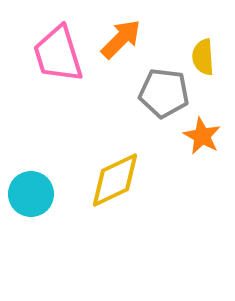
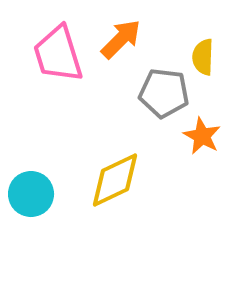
yellow semicircle: rotated 6 degrees clockwise
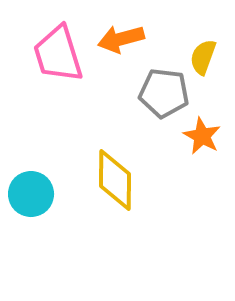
orange arrow: rotated 150 degrees counterclockwise
yellow semicircle: rotated 18 degrees clockwise
yellow diamond: rotated 64 degrees counterclockwise
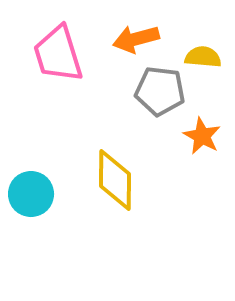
orange arrow: moved 15 px right
yellow semicircle: rotated 75 degrees clockwise
gray pentagon: moved 4 px left, 2 px up
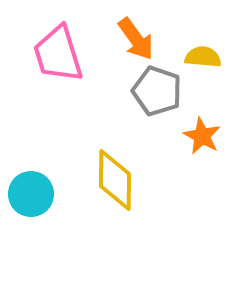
orange arrow: rotated 111 degrees counterclockwise
gray pentagon: moved 3 px left; rotated 12 degrees clockwise
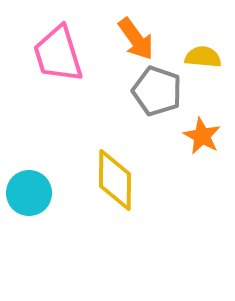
cyan circle: moved 2 px left, 1 px up
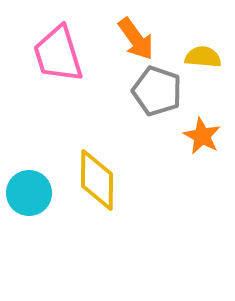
yellow diamond: moved 18 px left
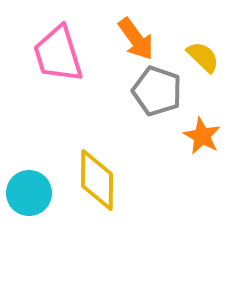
yellow semicircle: rotated 39 degrees clockwise
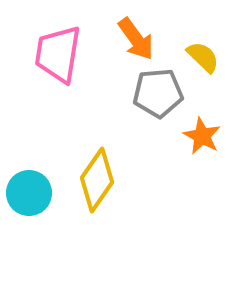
pink trapezoid: rotated 26 degrees clockwise
gray pentagon: moved 1 px right, 2 px down; rotated 24 degrees counterclockwise
yellow diamond: rotated 34 degrees clockwise
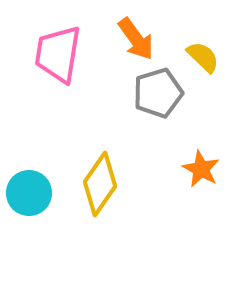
gray pentagon: rotated 12 degrees counterclockwise
orange star: moved 1 px left, 33 px down
yellow diamond: moved 3 px right, 4 px down
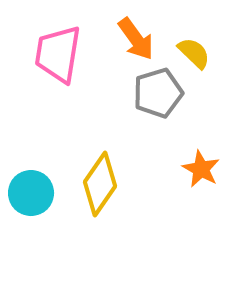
yellow semicircle: moved 9 px left, 4 px up
cyan circle: moved 2 px right
